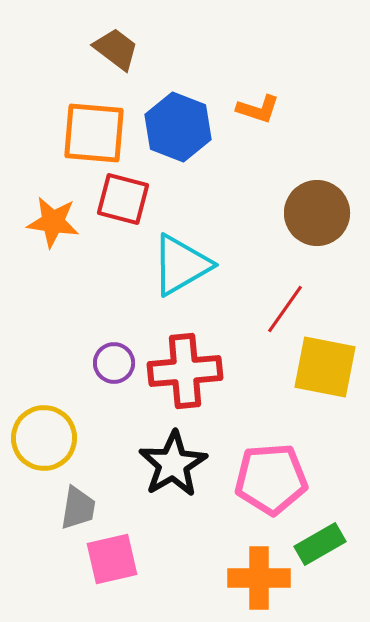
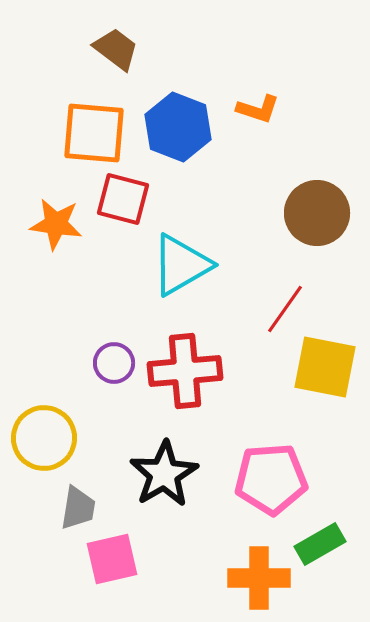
orange star: moved 3 px right, 2 px down
black star: moved 9 px left, 10 px down
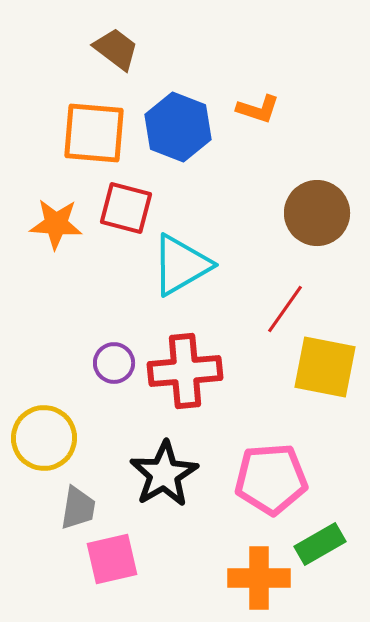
red square: moved 3 px right, 9 px down
orange star: rotated 4 degrees counterclockwise
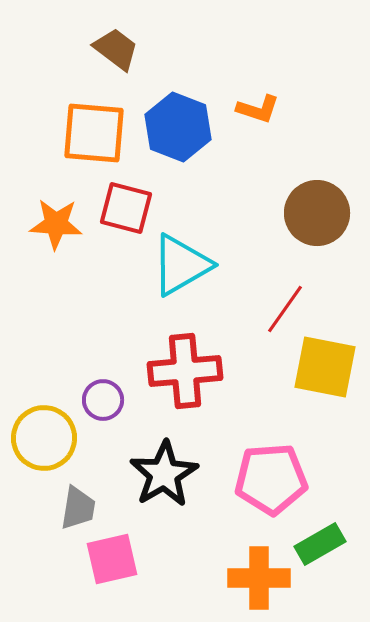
purple circle: moved 11 px left, 37 px down
